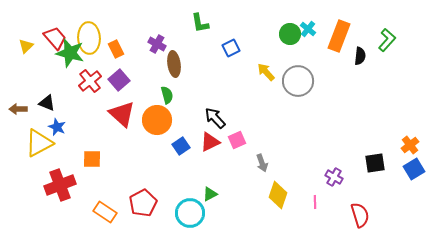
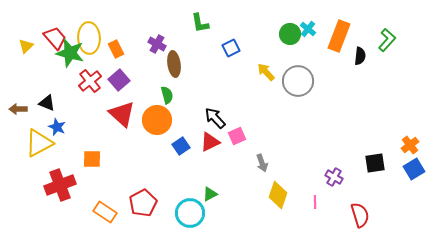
pink square at (237, 140): moved 4 px up
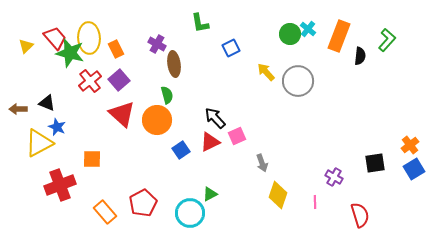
blue square at (181, 146): moved 4 px down
orange rectangle at (105, 212): rotated 15 degrees clockwise
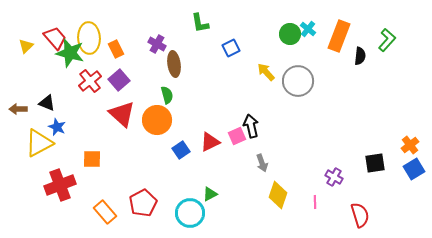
black arrow at (215, 118): moved 36 px right, 8 px down; rotated 30 degrees clockwise
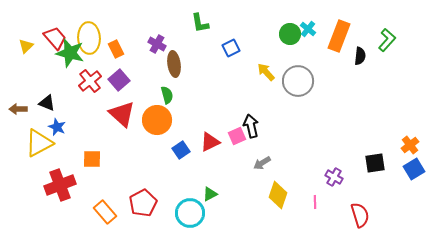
gray arrow at (262, 163): rotated 78 degrees clockwise
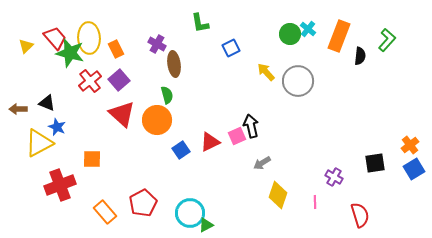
green triangle at (210, 194): moved 4 px left, 31 px down
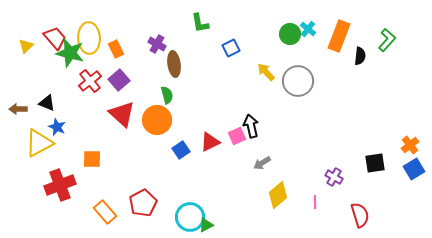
yellow diamond at (278, 195): rotated 32 degrees clockwise
cyan circle at (190, 213): moved 4 px down
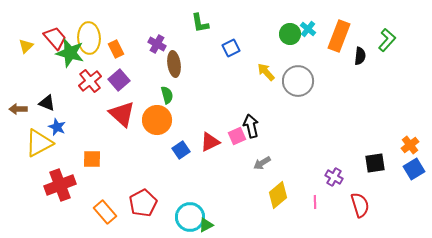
red semicircle at (360, 215): moved 10 px up
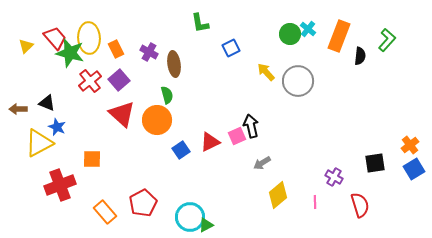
purple cross at (157, 44): moved 8 px left, 8 px down
